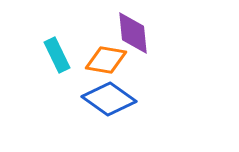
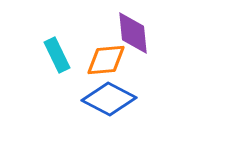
orange diamond: rotated 15 degrees counterclockwise
blue diamond: rotated 8 degrees counterclockwise
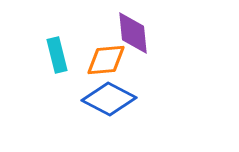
cyan rectangle: rotated 12 degrees clockwise
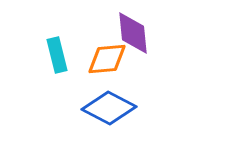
orange diamond: moved 1 px right, 1 px up
blue diamond: moved 9 px down
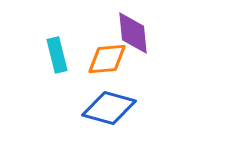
blue diamond: rotated 12 degrees counterclockwise
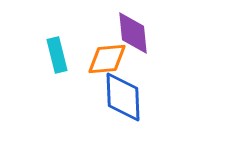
blue diamond: moved 14 px right, 11 px up; rotated 72 degrees clockwise
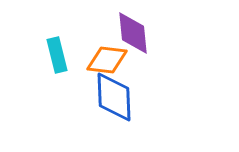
orange diamond: moved 1 px down; rotated 12 degrees clockwise
blue diamond: moved 9 px left
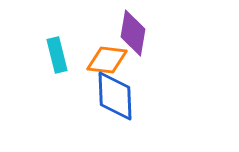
purple diamond: rotated 15 degrees clockwise
blue diamond: moved 1 px right, 1 px up
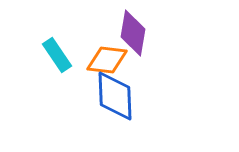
cyan rectangle: rotated 20 degrees counterclockwise
